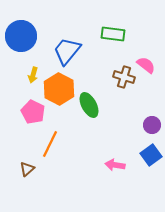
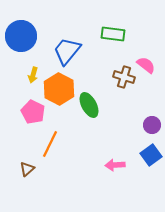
pink arrow: rotated 12 degrees counterclockwise
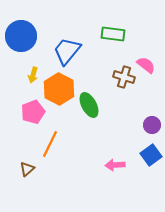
pink pentagon: rotated 25 degrees clockwise
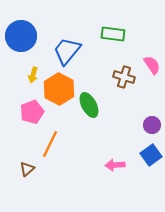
pink semicircle: moved 6 px right; rotated 18 degrees clockwise
pink pentagon: moved 1 px left
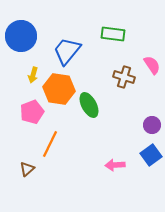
orange hexagon: rotated 20 degrees counterclockwise
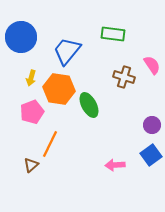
blue circle: moved 1 px down
yellow arrow: moved 2 px left, 3 px down
brown triangle: moved 4 px right, 4 px up
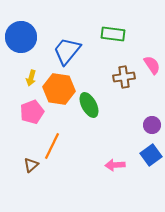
brown cross: rotated 25 degrees counterclockwise
orange line: moved 2 px right, 2 px down
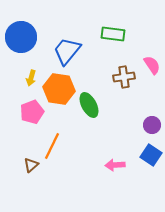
blue square: rotated 20 degrees counterclockwise
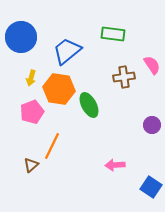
blue trapezoid: rotated 12 degrees clockwise
blue square: moved 32 px down
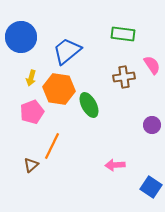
green rectangle: moved 10 px right
